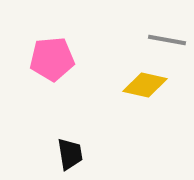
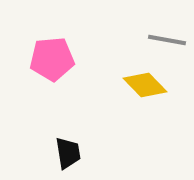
yellow diamond: rotated 33 degrees clockwise
black trapezoid: moved 2 px left, 1 px up
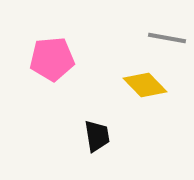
gray line: moved 2 px up
black trapezoid: moved 29 px right, 17 px up
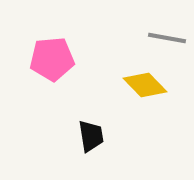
black trapezoid: moved 6 px left
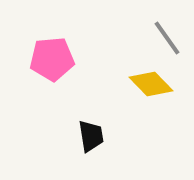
gray line: rotated 45 degrees clockwise
yellow diamond: moved 6 px right, 1 px up
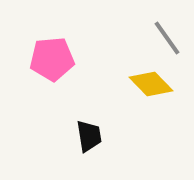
black trapezoid: moved 2 px left
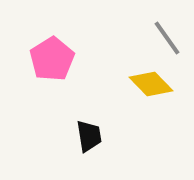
pink pentagon: rotated 27 degrees counterclockwise
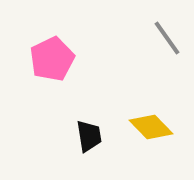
pink pentagon: rotated 6 degrees clockwise
yellow diamond: moved 43 px down
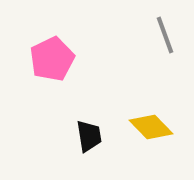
gray line: moved 2 px left, 3 px up; rotated 15 degrees clockwise
